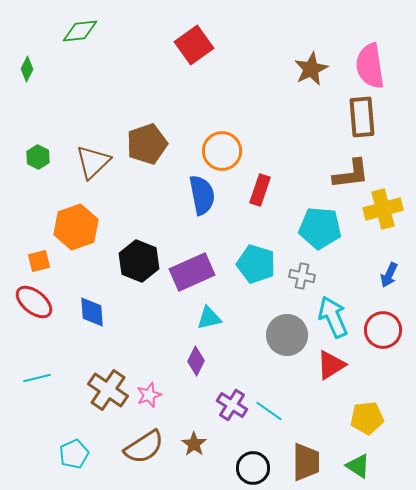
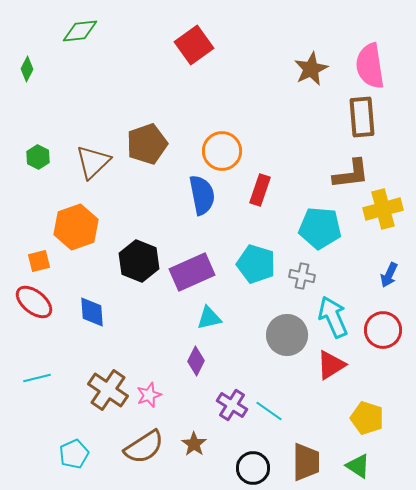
yellow pentagon at (367, 418): rotated 24 degrees clockwise
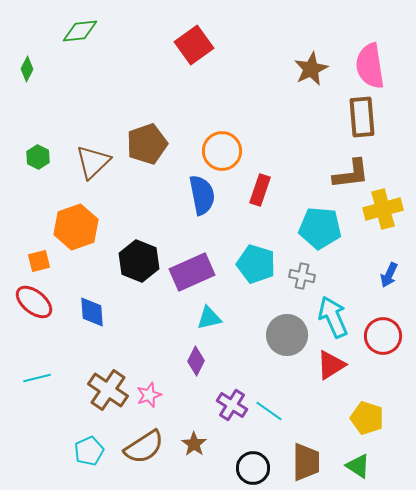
red circle at (383, 330): moved 6 px down
cyan pentagon at (74, 454): moved 15 px right, 3 px up
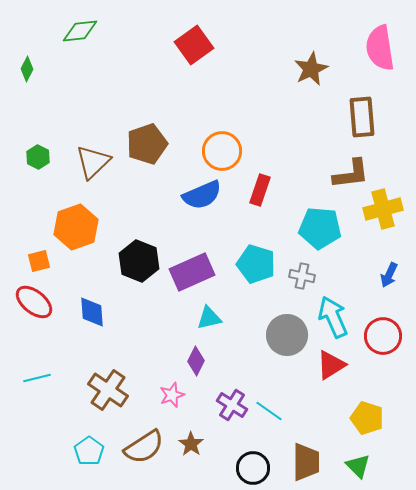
pink semicircle at (370, 66): moved 10 px right, 18 px up
blue semicircle at (202, 195): rotated 78 degrees clockwise
pink star at (149, 395): moved 23 px right
brown star at (194, 444): moved 3 px left
cyan pentagon at (89, 451): rotated 12 degrees counterclockwise
green triangle at (358, 466): rotated 12 degrees clockwise
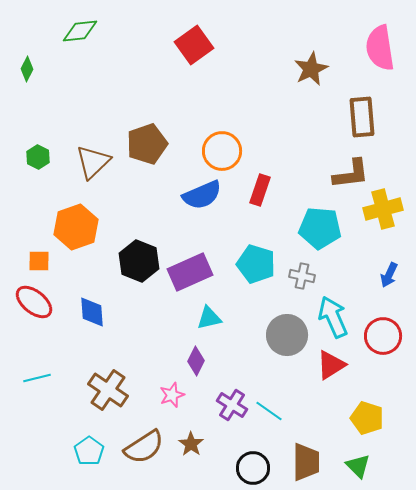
orange square at (39, 261): rotated 15 degrees clockwise
purple rectangle at (192, 272): moved 2 px left
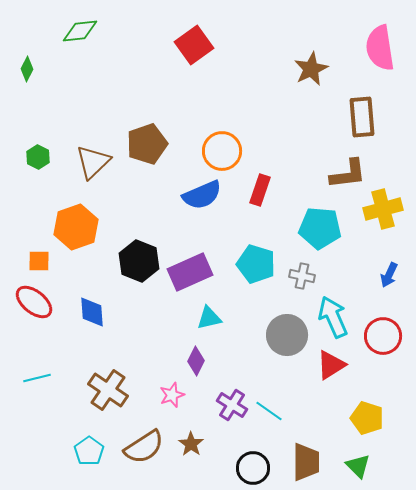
brown L-shape at (351, 174): moved 3 px left
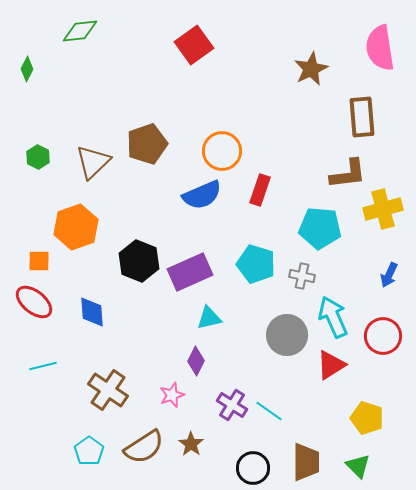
cyan line at (37, 378): moved 6 px right, 12 px up
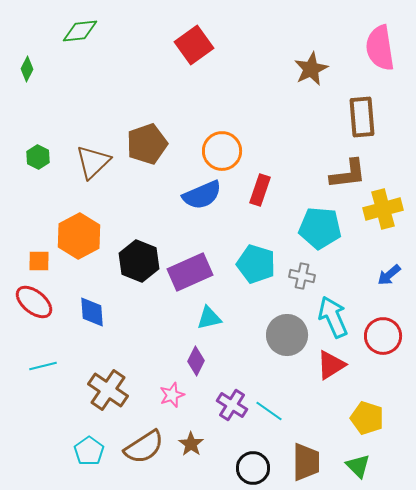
orange hexagon at (76, 227): moved 3 px right, 9 px down; rotated 9 degrees counterclockwise
blue arrow at (389, 275): rotated 25 degrees clockwise
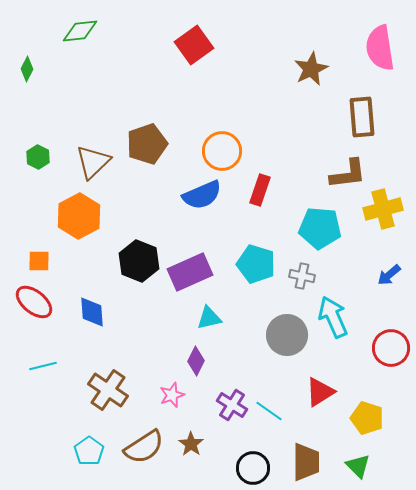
orange hexagon at (79, 236): moved 20 px up
red circle at (383, 336): moved 8 px right, 12 px down
red triangle at (331, 365): moved 11 px left, 27 px down
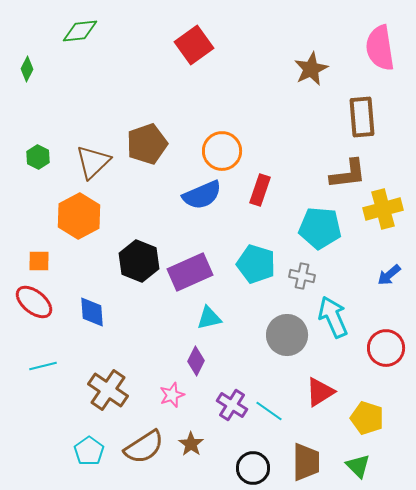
red circle at (391, 348): moved 5 px left
